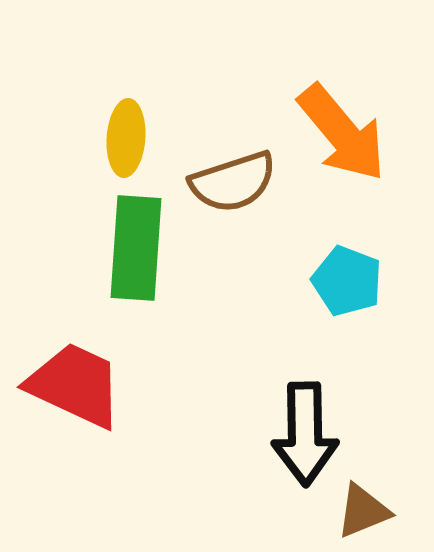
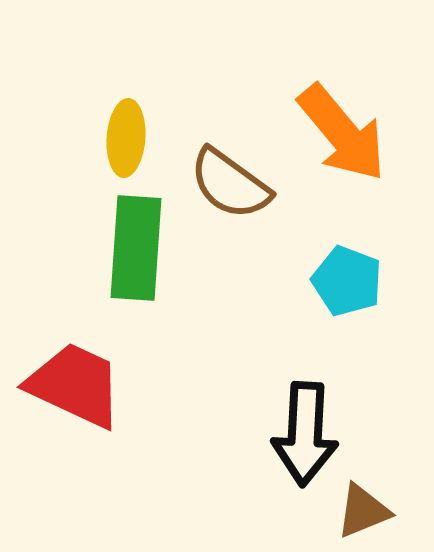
brown semicircle: moved 3 px left, 2 px down; rotated 54 degrees clockwise
black arrow: rotated 4 degrees clockwise
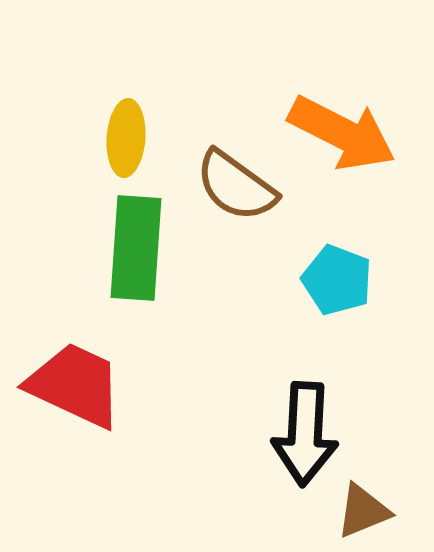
orange arrow: rotated 23 degrees counterclockwise
brown semicircle: moved 6 px right, 2 px down
cyan pentagon: moved 10 px left, 1 px up
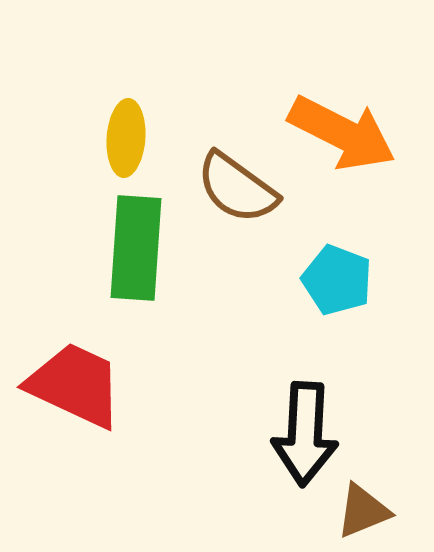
brown semicircle: moved 1 px right, 2 px down
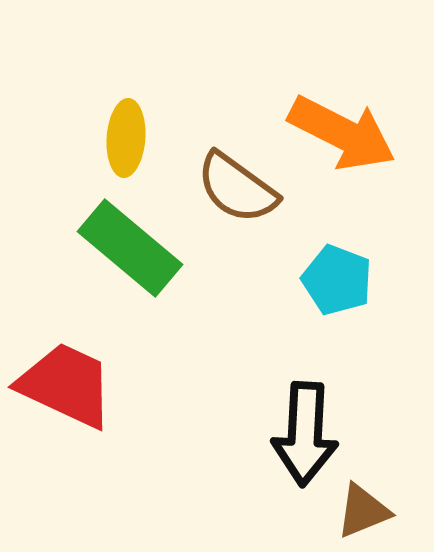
green rectangle: moved 6 px left; rotated 54 degrees counterclockwise
red trapezoid: moved 9 px left
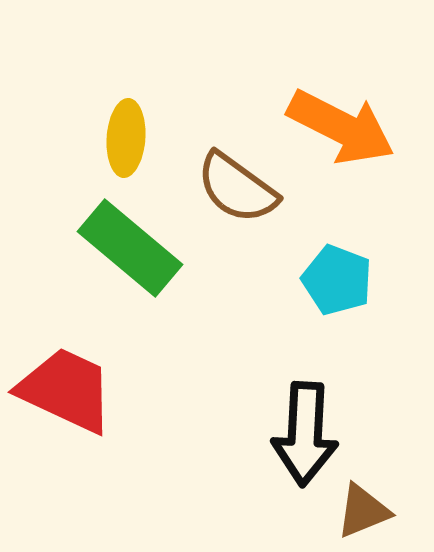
orange arrow: moved 1 px left, 6 px up
red trapezoid: moved 5 px down
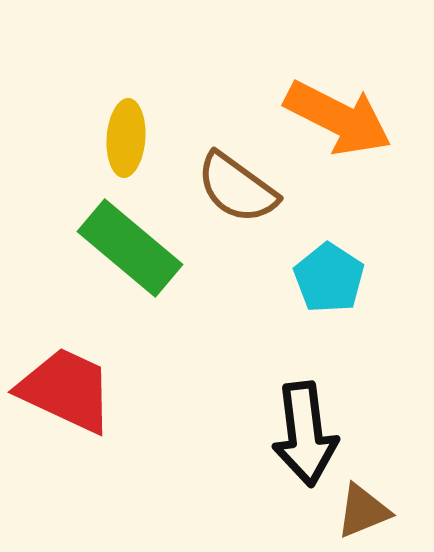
orange arrow: moved 3 px left, 9 px up
cyan pentagon: moved 8 px left, 2 px up; rotated 12 degrees clockwise
black arrow: rotated 10 degrees counterclockwise
